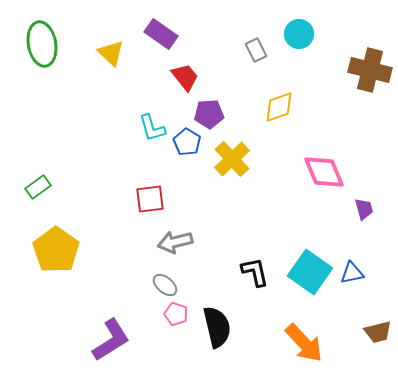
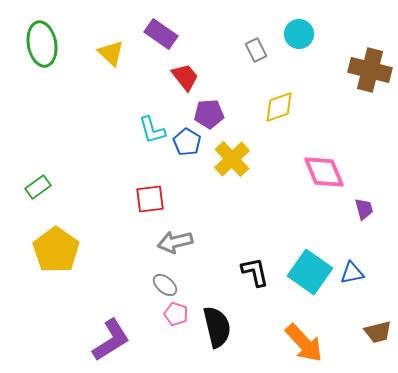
cyan L-shape: moved 2 px down
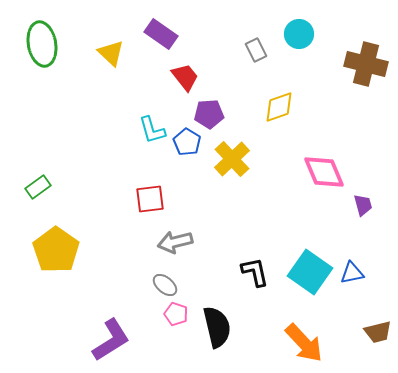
brown cross: moved 4 px left, 6 px up
purple trapezoid: moved 1 px left, 4 px up
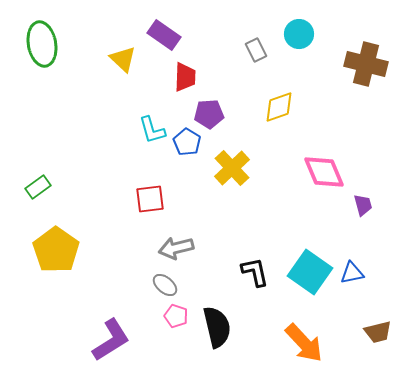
purple rectangle: moved 3 px right, 1 px down
yellow triangle: moved 12 px right, 6 px down
red trapezoid: rotated 40 degrees clockwise
yellow cross: moved 9 px down
gray arrow: moved 1 px right, 6 px down
pink pentagon: moved 2 px down
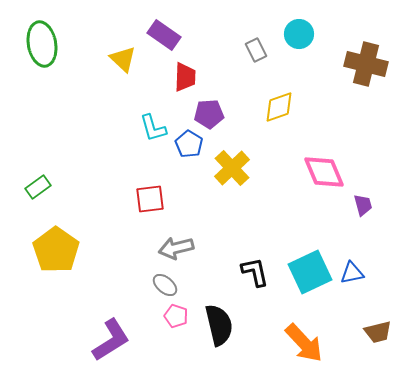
cyan L-shape: moved 1 px right, 2 px up
blue pentagon: moved 2 px right, 2 px down
cyan square: rotated 30 degrees clockwise
black semicircle: moved 2 px right, 2 px up
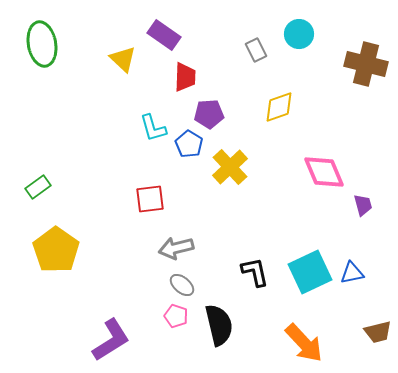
yellow cross: moved 2 px left, 1 px up
gray ellipse: moved 17 px right
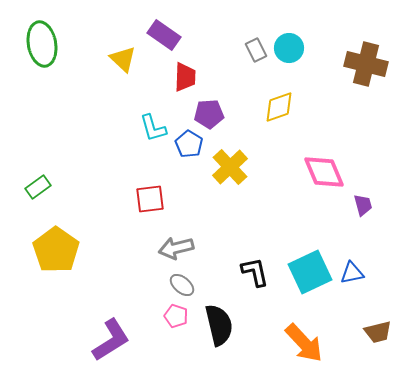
cyan circle: moved 10 px left, 14 px down
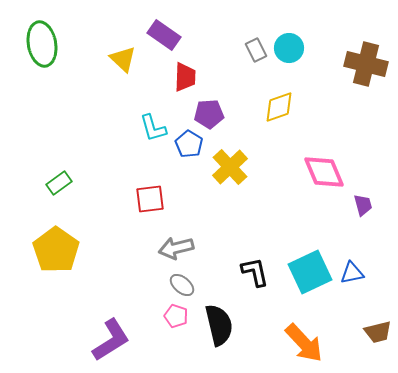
green rectangle: moved 21 px right, 4 px up
